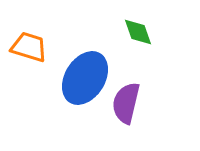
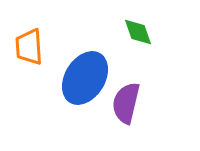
orange trapezoid: rotated 111 degrees counterclockwise
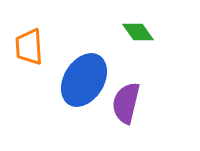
green diamond: rotated 16 degrees counterclockwise
blue ellipse: moved 1 px left, 2 px down
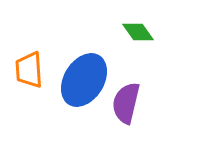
orange trapezoid: moved 23 px down
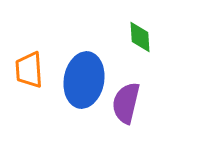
green diamond: moved 2 px right, 5 px down; rotated 32 degrees clockwise
blue ellipse: rotated 22 degrees counterclockwise
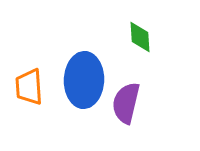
orange trapezoid: moved 17 px down
blue ellipse: rotated 8 degrees counterclockwise
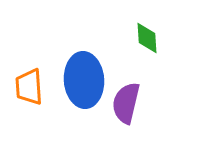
green diamond: moved 7 px right, 1 px down
blue ellipse: rotated 6 degrees counterclockwise
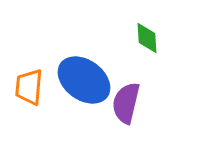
blue ellipse: rotated 50 degrees counterclockwise
orange trapezoid: rotated 9 degrees clockwise
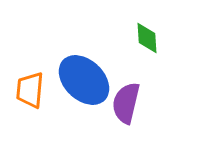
blue ellipse: rotated 8 degrees clockwise
orange trapezoid: moved 1 px right, 3 px down
